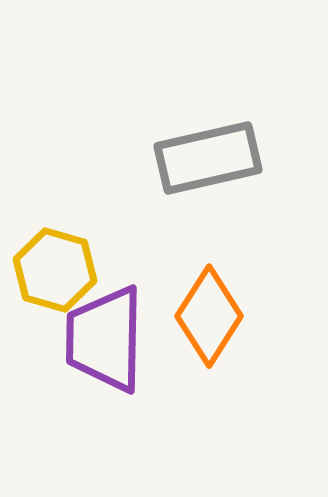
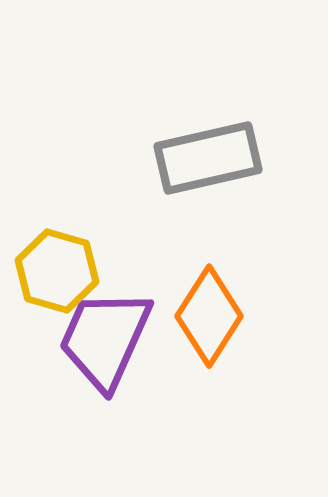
yellow hexagon: moved 2 px right, 1 px down
purple trapezoid: rotated 23 degrees clockwise
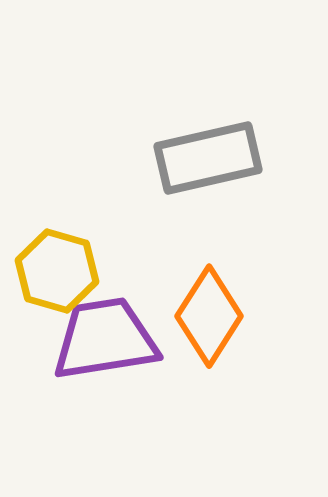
purple trapezoid: rotated 57 degrees clockwise
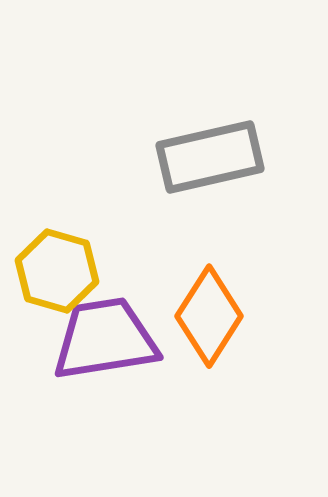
gray rectangle: moved 2 px right, 1 px up
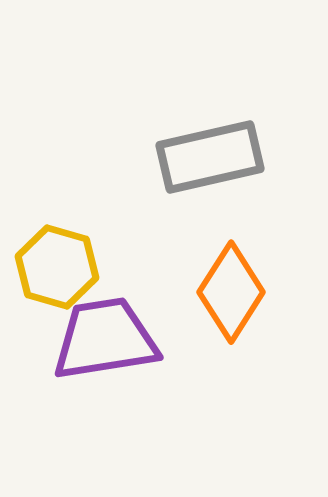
yellow hexagon: moved 4 px up
orange diamond: moved 22 px right, 24 px up
